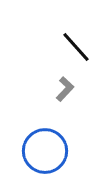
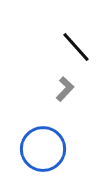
blue circle: moved 2 px left, 2 px up
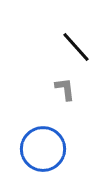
gray L-shape: rotated 50 degrees counterclockwise
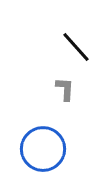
gray L-shape: rotated 10 degrees clockwise
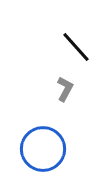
gray L-shape: rotated 25 degrees clockwise
